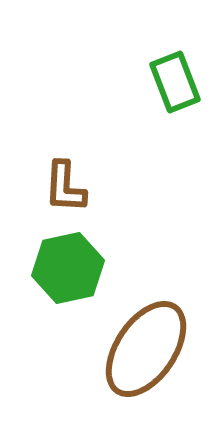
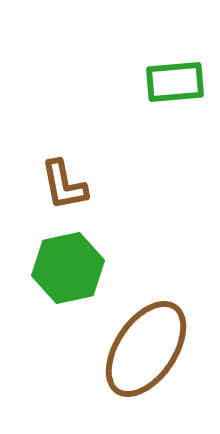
green rectangle: rotated 74 degrees counterclockwise
brown L-shape: moved 1 px left, 2 px up; rotated 14 degrees counterclockwise
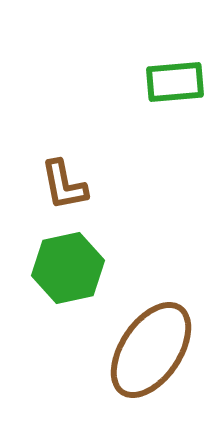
brown ellipse: moved 5 px right, 1 px down
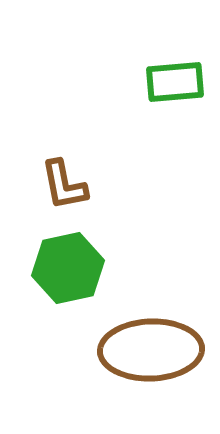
brown ellipse: rotated 54 degrees clockwise
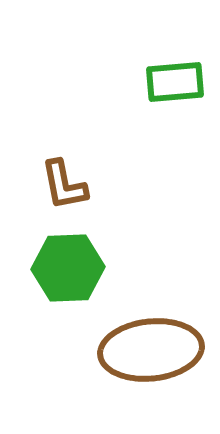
green hexagon: rotated 10 degrees clockwise
brown ellipse: rotated 4 degrees counterclockwise
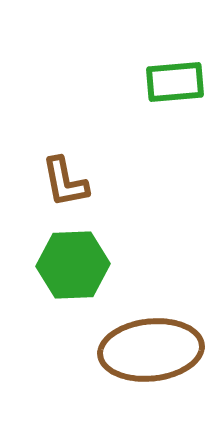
brown L-shape: moved 1 px right, 3 px up
green hexagon: moved 5 px right, 3 px up
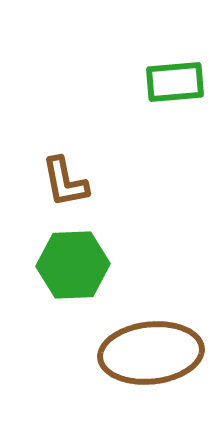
brown ellipse: moved 3 px down
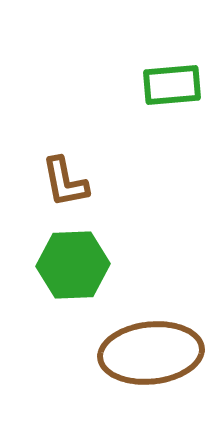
green rectangle: moved 3 px left, 3 px down
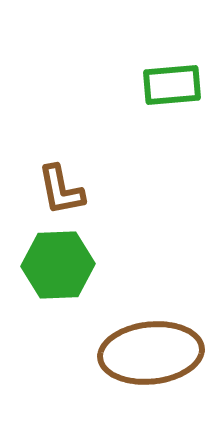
brown L-shape: moved 4 px left, 8 px down
green hexagon: moved 15 px left
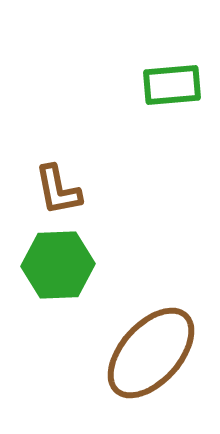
brown L-shape: moved 3 px left
brown ellipse: rotated 42 degrees counterclockwise
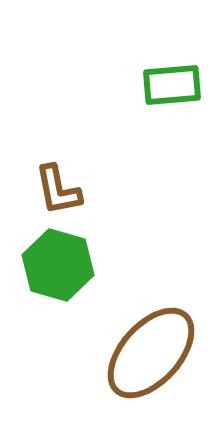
green hexagon: rotated 18 degrees clockwise
